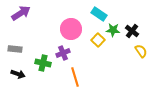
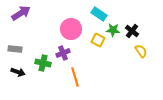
yellow square: rotated 16 degrees counterclockwise
black arrow: moved 2 px up
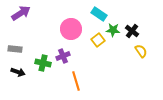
yellow square: rotated 24 degrees clockwise
purple cross: moved 3 px down
orange line: moved 1 px right, 4 px down
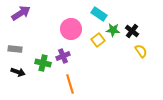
orange line: moved 6 px left, 3 px down
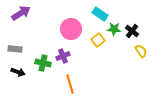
cyan rectangle: moved 1 px right
green star: moved 1 px right, 1 px up
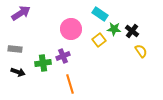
yellow square: moved 1 px right
green cross: rotated 21 degrees counterclockwise
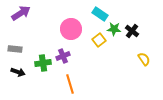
yellow semicircle: moved 3 px right, 8 px down
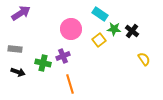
green cross: rotated 21 degrees clockwise
